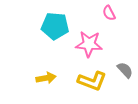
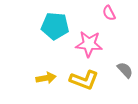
yellow L-shape: moved 8 px left, 1 px up
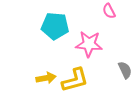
pink semicircle: moved 2 px up
gray semicircle: rotated 18 degrees clockwise
yellow L-shape: moved 9 px left; rotated 36 degrees counterclockwise
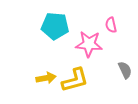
pink semicircle: moved 2 px right, 14 px down; rotated 14 degrees clockwise
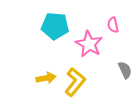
pink semicircle: moved 2 px right
pink star: rotated 24 degrees clockwise
yellow L-shape: moved 2 px down; rotated 36 degrees counterclockwise
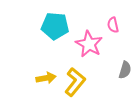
gray semicircle: rotated 42 degrees clockwise
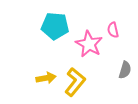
pink semicircle: moved 5 px down
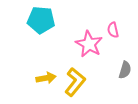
cyan pentagon: moved 14 px left, 6 px up
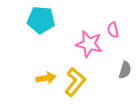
pink star: rotated 16 degrees counterclockwise
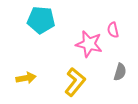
gray semicircle: moved 5 px left, 2 px down
yellow arrow: moved 20 px left
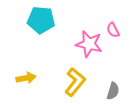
pink semicircle: rotated 14 degrees counterclockwise
gray semicircle: moved 7 px left, 19 px down
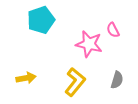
cyan pentagon: rotated 24 degrees counterclockwise
gray semicircle: moved 4 px right, 11 px up
